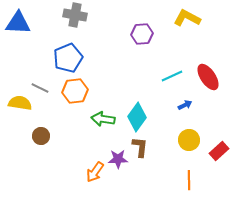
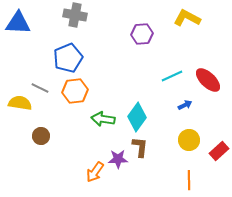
red ellipse: moved 3 px down; rotated 12 degrees counterclockwise
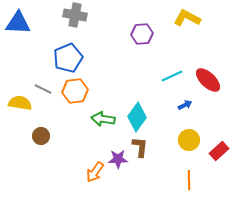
gray line: moved 3 px right, 1 px down
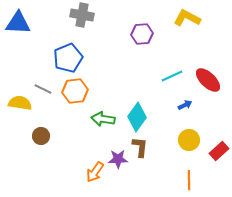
gray cross: moved 7 px right
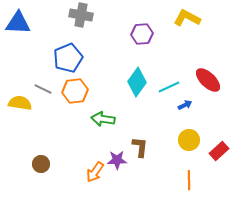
gray cross: moved 1 px left
cyan line: moved 3 px left, 11 px down
cyan diamond: moved 35 px up
brown circle: moved 28 px down
purple star: moved 1 px left, 1 px down
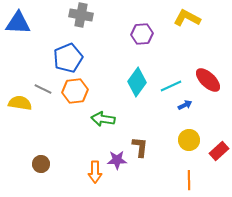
cyan line: moved 2 px right, 1 px up
orange arrow: rotated 35 degrees counterclockwise
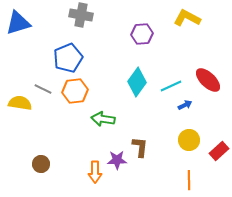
blue triangle: rotated 20 degrees counterclockwise
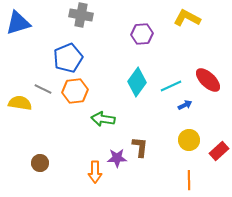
purple star: moved 2 px up
brown circle: moved 1 px left, 1 px up
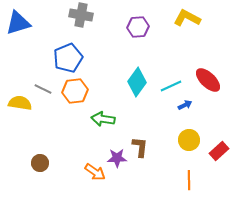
purple hexagon: moved 4 px left, 7 px up
orange arrow: rotated 55 degrees counterclockwise
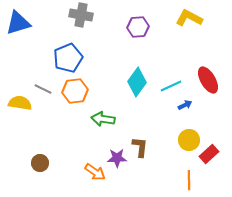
yellow L-shape: moved 2 px right
red ellipse: rotated 16 degrees clockwise
red rectangle: moved 10 px left, 3 px down
